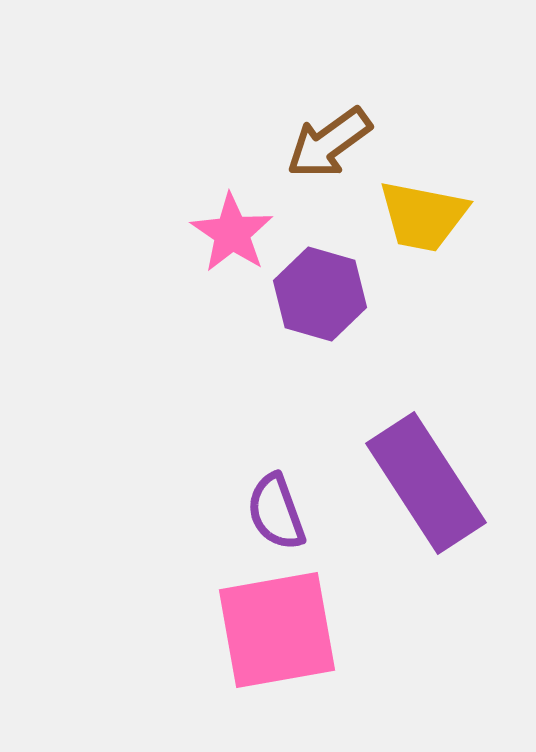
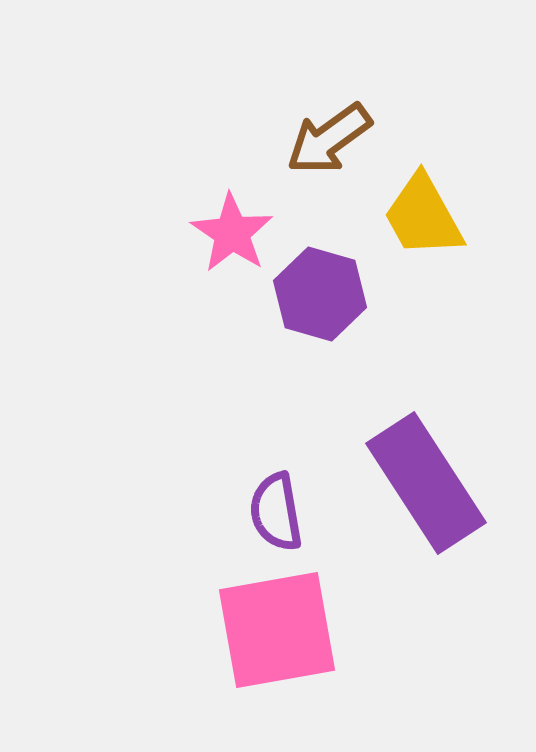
brown arrow: moved 4 px up
yellow trapezoid: rotated 50 degrees clockwise
purple semicircle: rotated 10 degrees clockwise
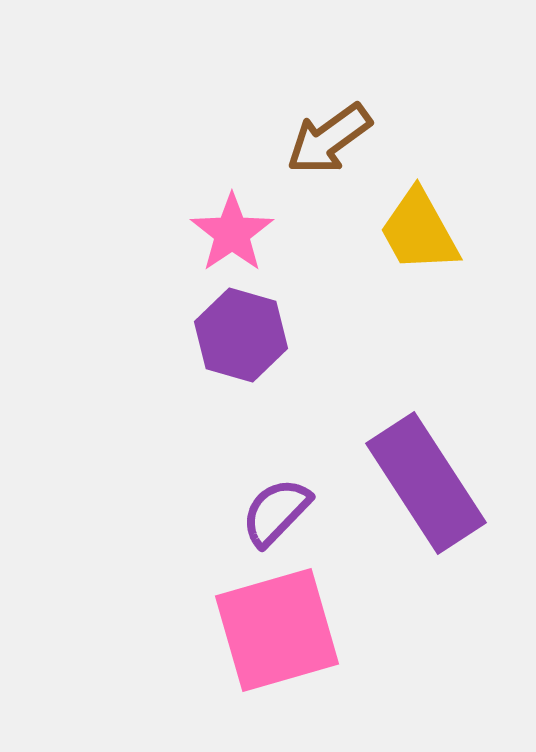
yellow trapezoid: moved 4 px left, 15 px down
pink star: rotated 4 degrees clockwise
purple hexagon: moved 79 px left, 41 px down
purple semicircle: rotated 54 degrees clockwise
pink square: rotated 6 degrees counterclockwise
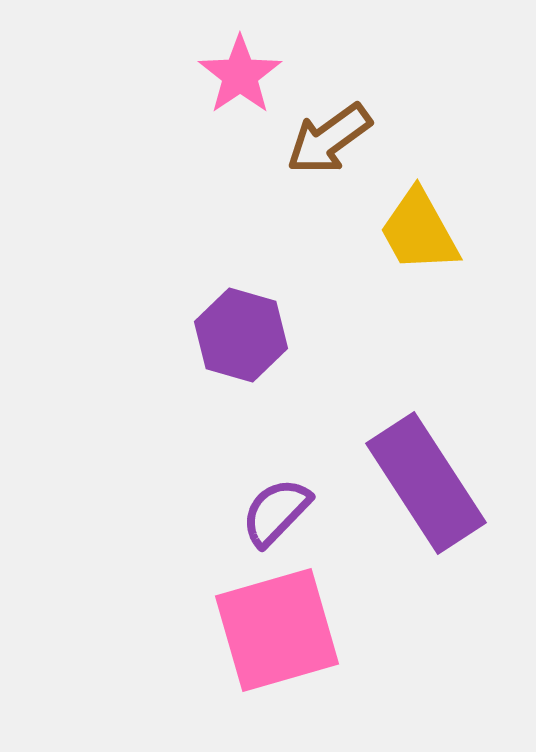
pink star: moved 8 px right, 158 px up
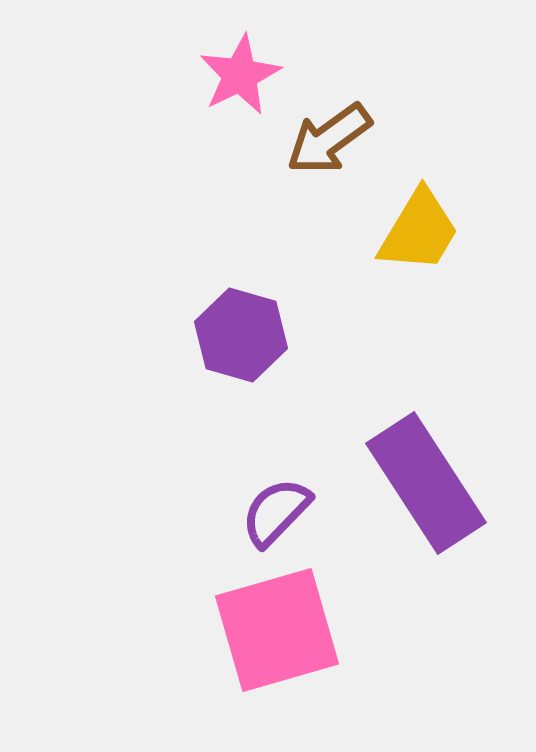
pink star: rotated 8 degrees clockwise
yellow trapezoid: rotated 120 degrees counterclockwise
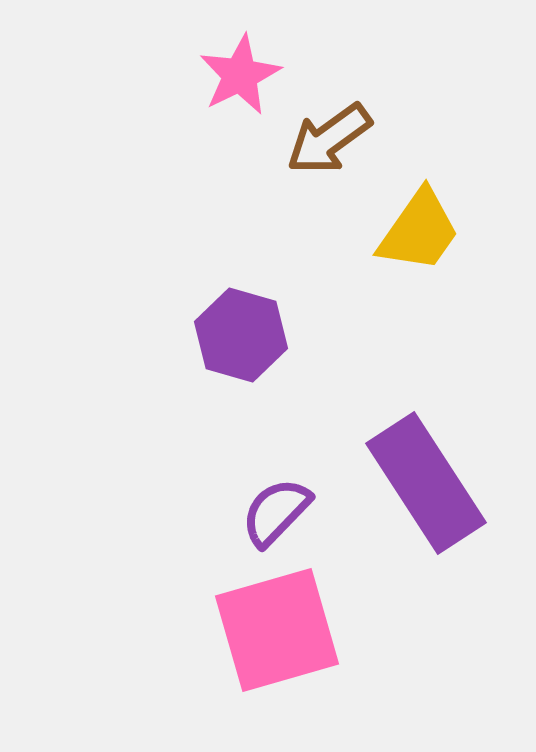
yellow trapezoid: rotated 4 degrees clockwise
